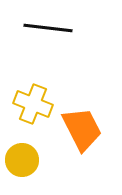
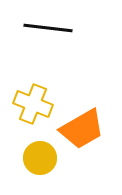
orange trapezoid: rotated 87 degrees clockwise
yellow circle: moved 18 px right, 2 px up
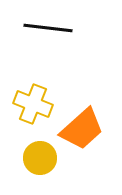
orange trapezoid: rotated 12 degrees counterclockwise
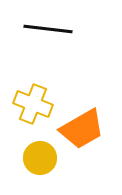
black line: moved 1 px down
orange trapezoid: rotated 12 degrees clockwise
